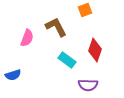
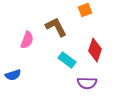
pink semicircle: moved 2 px down
purple semicircle: moved 1 px left, 2 px up
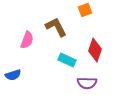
cyan rectangle: rotated 12 degrees counterclockwise
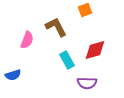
red diamond: rotated 55 degrees clockwise
cyan rectangle: rotated 36 degrees clockwise
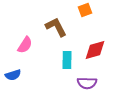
pink semicircle: moved 2 px left, 5 px down; rotated 12 degrees clockwise
cyan rectangle: rotated 30 degrees clockwise
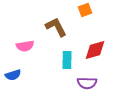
pink semicircle: moved 1 px down; rotated 48 degrees clockwise
